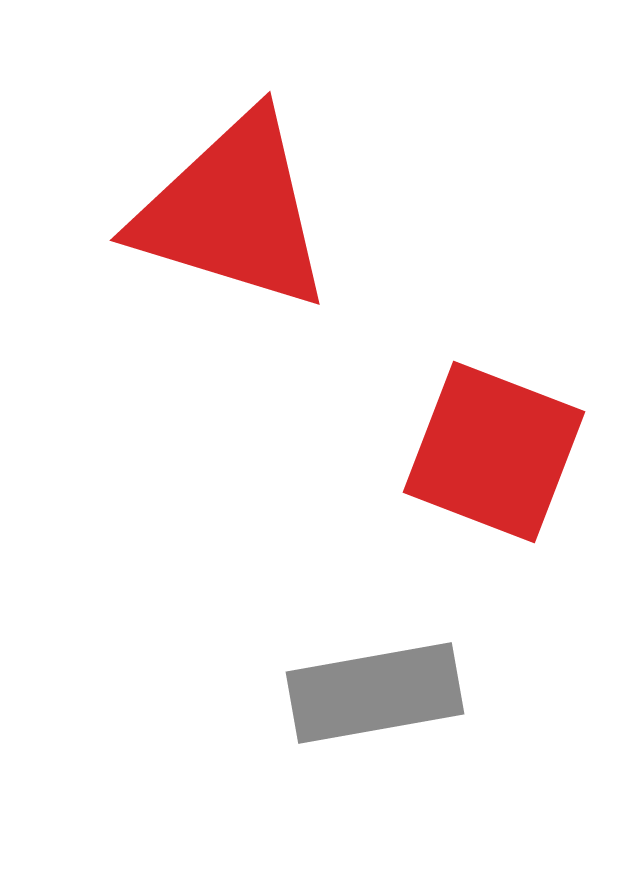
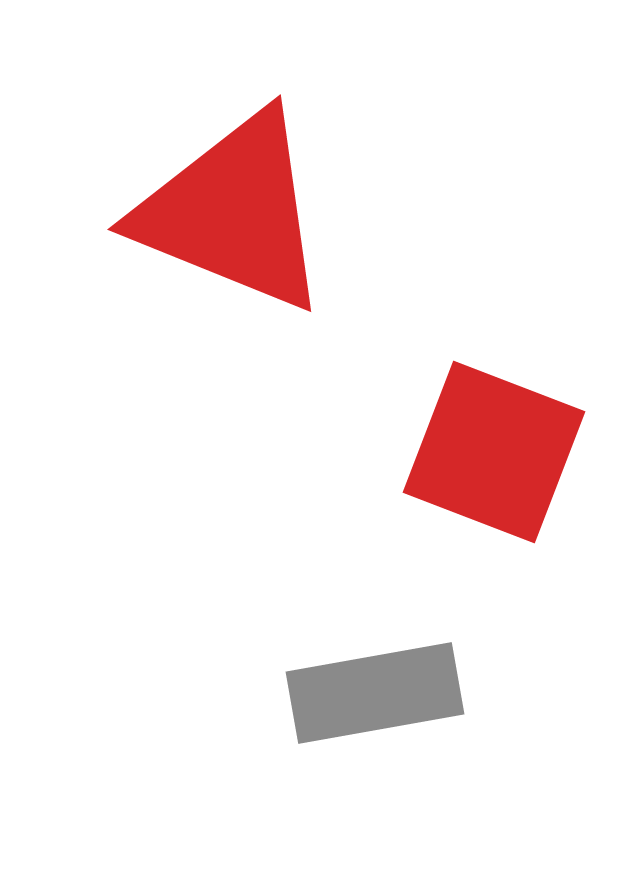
red triangle: rotated 5 degrees clockwise
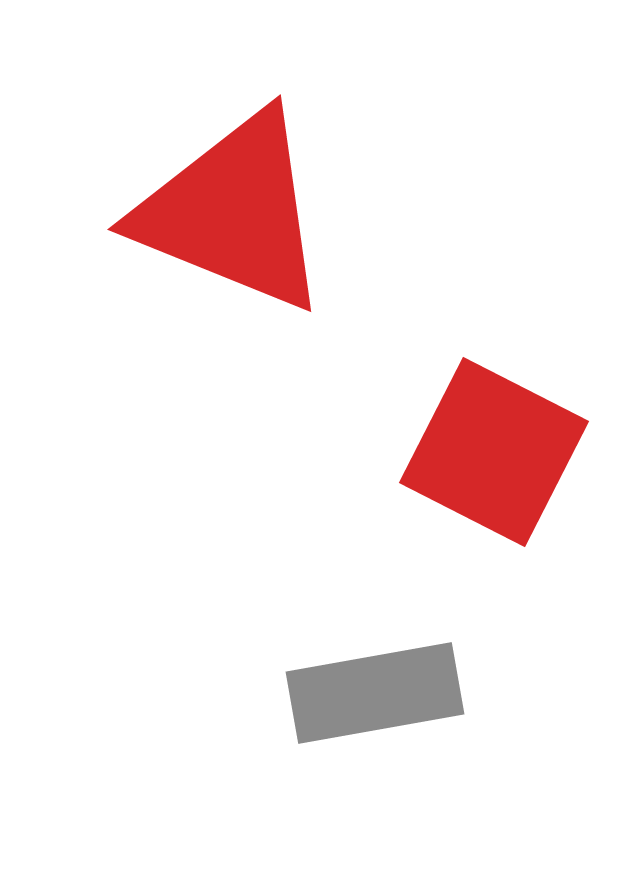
red square: rotated 6 degrees clockwise
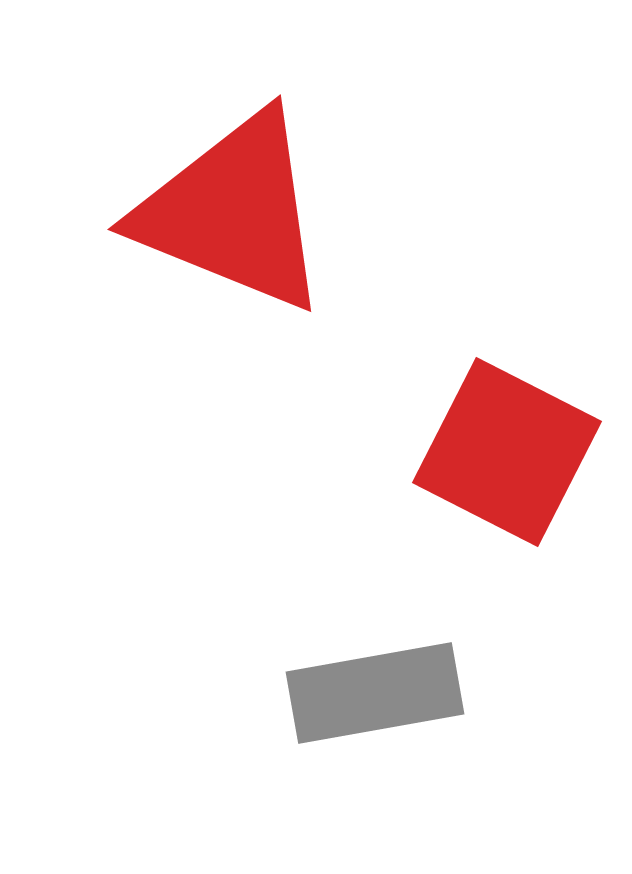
red square: moved 13 px right
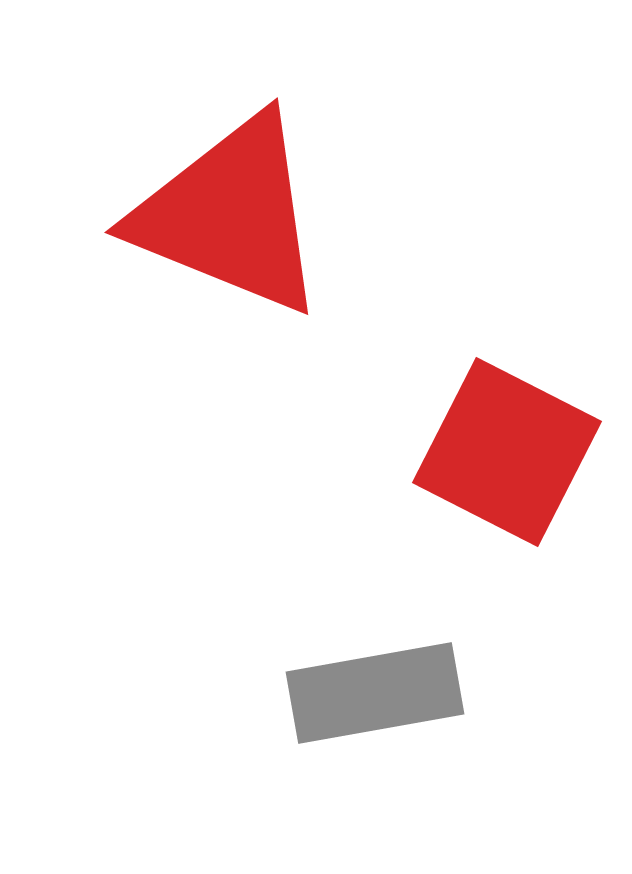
red triangle: moved 3 px left, 3 px down
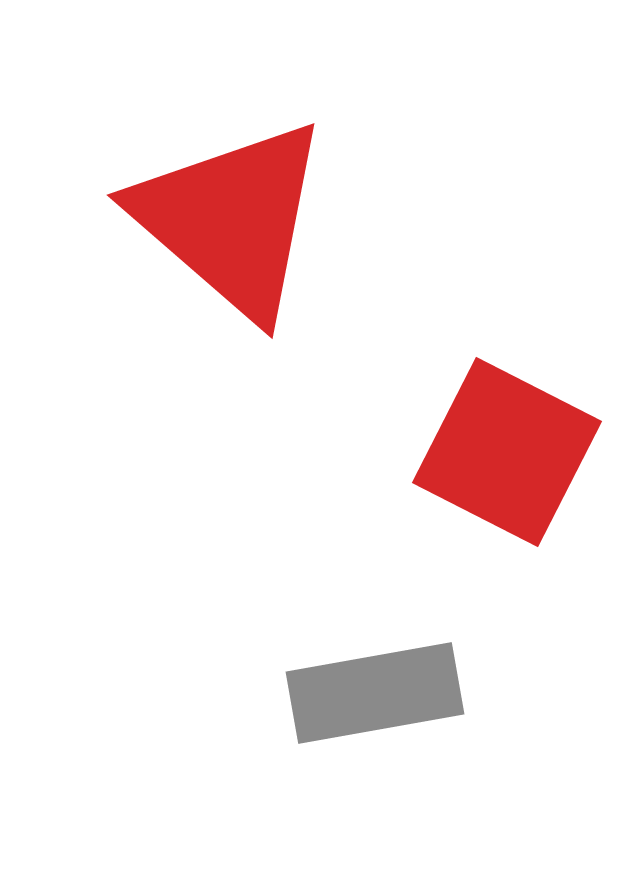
red triangle: moved 1 px right, 4 px down; rotated 19 degrees clockwise
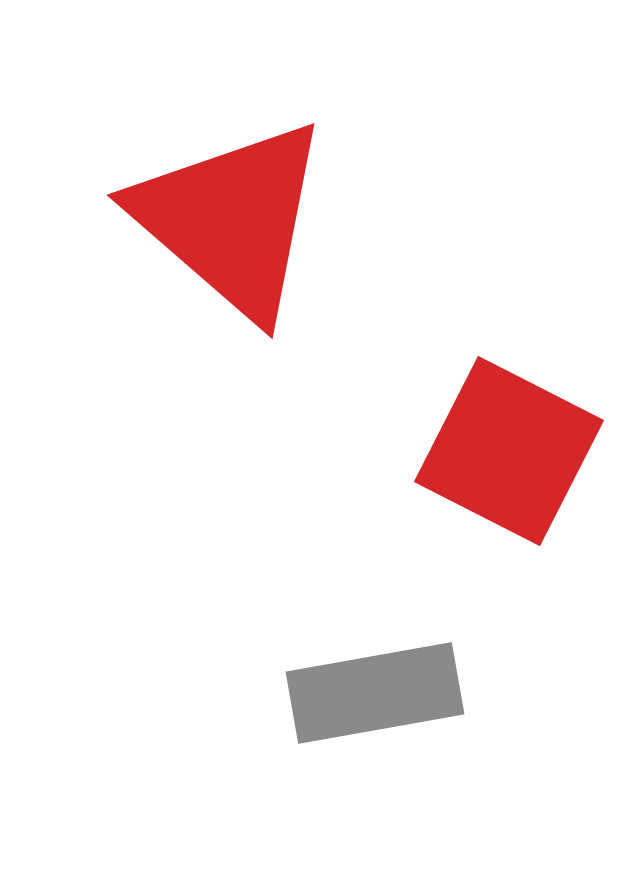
red square: moved 2 px right, 1 px up
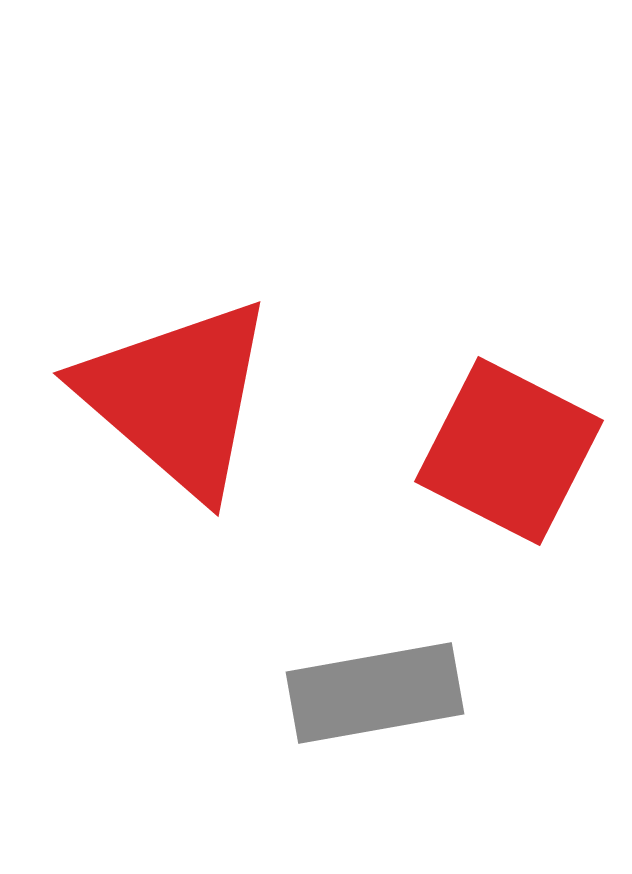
red triangle: moved 54 px left, 178 px down
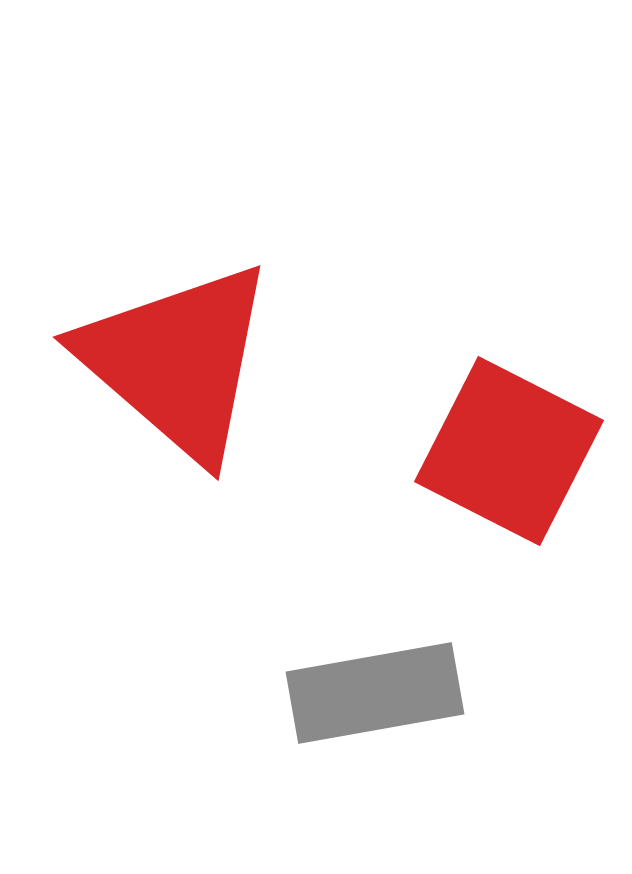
red triangle: moved 36 px up
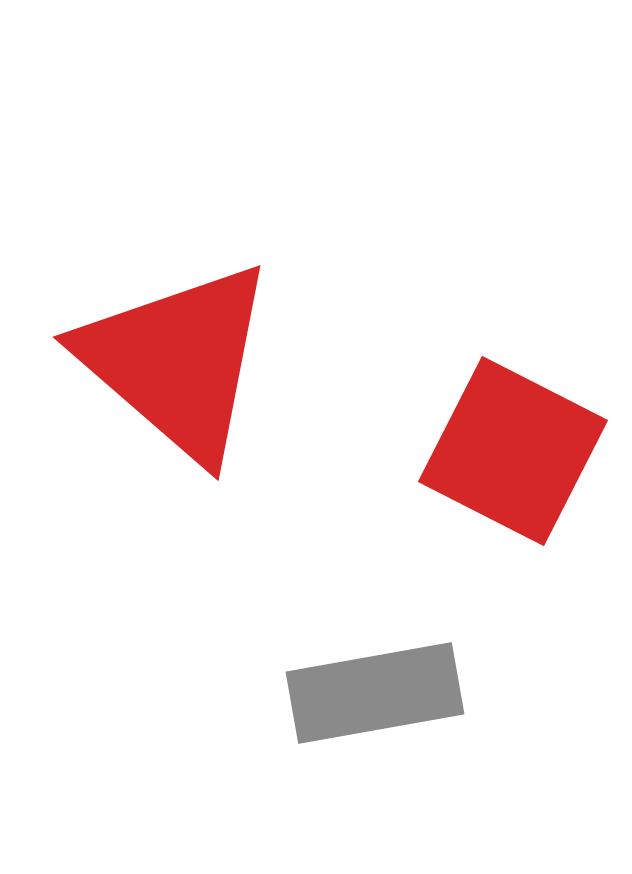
red square: moved 4 px right
